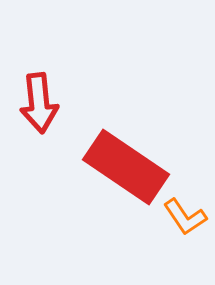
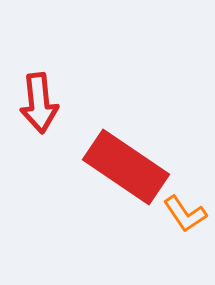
orange L-shape: moved 3 px up
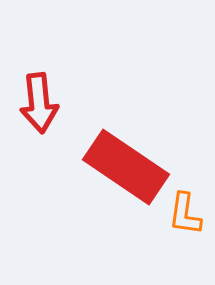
orange L-shape: rotated 42 degrees clockwise
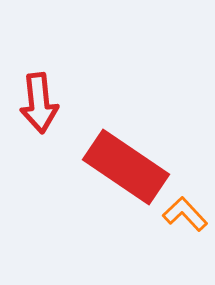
orange L-shape: rotated 129 degrees clockwise
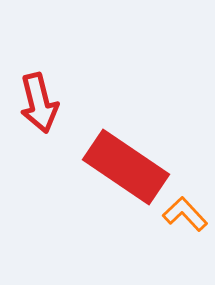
red arrow: rotated 8 degrees counterclockwise
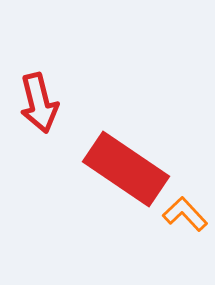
red rectangle: moved 2 px down
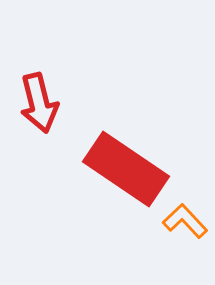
orange L-shape: moved 7 px down
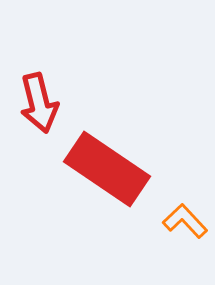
red rectangle: moved 19 px left
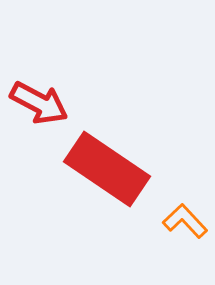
red arrow: rotated 48 degrees counterclockwise
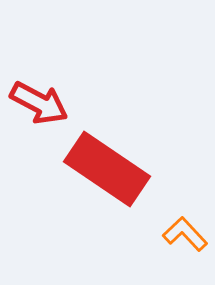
orange L-shape: moved 13 px down
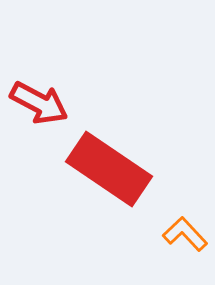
red rectangle: moved 2 px right
